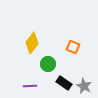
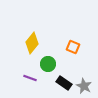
purple line: moved 8 px up; rotated 24 degrees clockwise
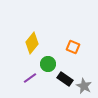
purple line: rotated 56 degrees counterclockwise
black rectangle: moved 1 px right, 4 px up
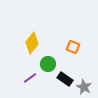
gray star: moved 1 px down
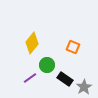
green circle: moved 1 px left, 1 px down
gray star: rotated 14 degrees clockwise
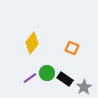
orange square: moved 1 px left, 1 px down
green circle: moved 8 px down
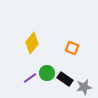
gray star: rotated 21 degrees clockwise
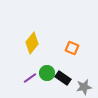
black rectangle: moved 2 px left, 1 px up
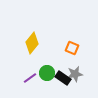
gray star: moved 9 px left, 13 px up
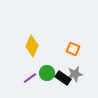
yellow diamond: moved 3 px down; rotated 15 degrees counterclockwise
orange square: moved 1 px right, 1 px down
